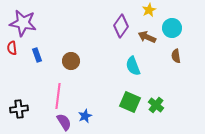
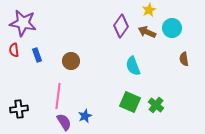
brown arrow: moved 5 px up
red semicircle: moved 2 px right, 2 px down
brown semicircle: moved 8 px right, 3 px down
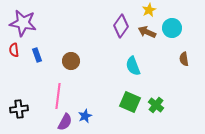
purple semicircle: moved 1 px right; rotated 60 degrees clockwise
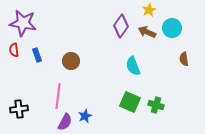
green cross: rotated 21 degrees counterclockwise
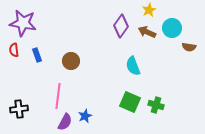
brown semicircle: moved 5 px right, 12 px up; rotated 72 degrees counterclockwise
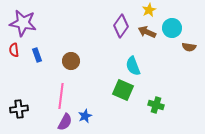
pink line: moved 3 px right
green square: moved 7 px left, 12 px up
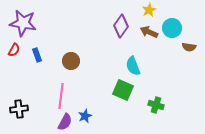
brown arrow: moved 2 px right
red semicircle: rotated 144 degrees counterclockwise
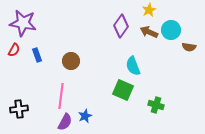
cyan circle: moved 1 px left, 2 px down
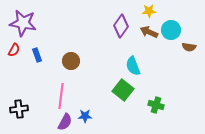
yellow star: moved 1 px down; rotated 24 degrees clockwise
green square: rotated 15 degrees clockwise
blue star: rotated 24 degrees clockwise
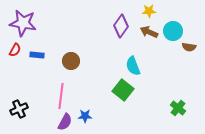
cyan circle: moved 2 px right, 1 px down
red semicircle: moved 1 px right
blue rectangle: rotated 64 degrees counterclockwise
green cross: moved 22 px right, 3 px down; rotated 21 degrees clockwise
black cross: rotated 18 degrees counterclockwise
